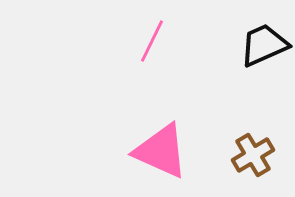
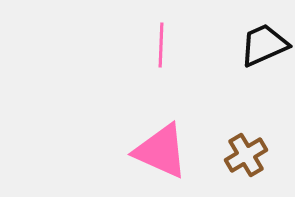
pink line: moved 9 px right, 4 px down; rotated 24 degrees counterclockwise
brown cross: moved 7 px left
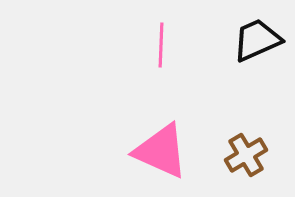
black trapezoid: moved 7 px left, 5 px up
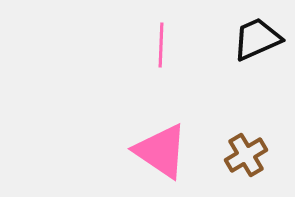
black trapezoid: moved 1 px up
pink triangle: rotated 10 degrees clockwise
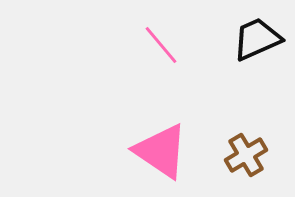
pink line: rotated 42 degrees counterclockwise
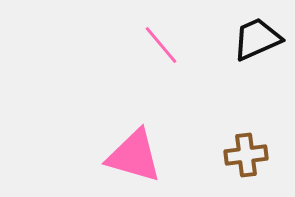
pink triangle: moved 27 px left, 5 px down; rotated 18 degrees counterclockwise
brown cross: rotated 24 degrees clockwise
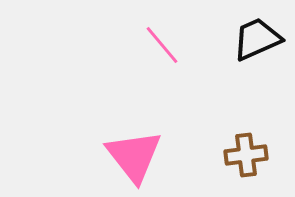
pink line: moved 1 px right
pink triangle: rotated 36 degrees clockwise
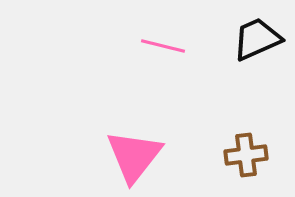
pink line: moved 1 px right, 1 px down; rotated 36 degrees counterclockwise
pink triangle: rotated 16 degrees clockwise
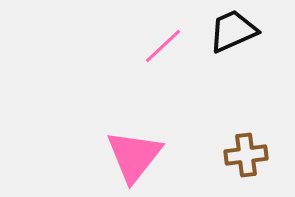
black trapezoid: moved 24 px left, 8 px up
pink line: rotated 57 degrees counterclockwise
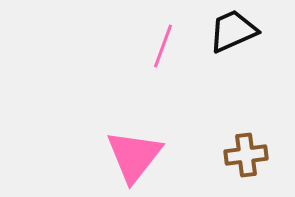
pink line: rotated 27 degrees counterclockwise
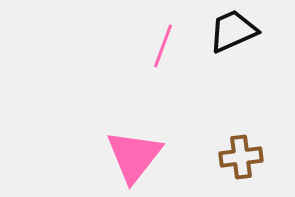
brown cross: moved 5 px left, 2 px down
